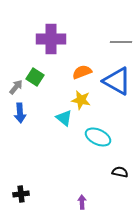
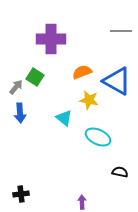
gray line: moved 11 px up
yellow star: moved 8 px right
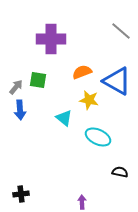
gray line: rotated 40 degrees clockwise
green square: moved 3 px right, 3 px down; rotated 24 degrees counterclockwise
blue arrow: moved 3 px up
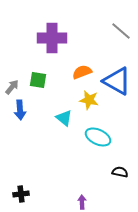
purple cross: moved 1 px right, 1 px up
gray arrow: moved 4 px left
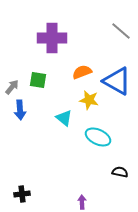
black cross: moved 1 px right
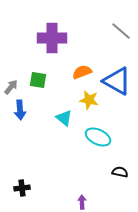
gray arrow: moved 1 px left
black cross: moved 6 px up
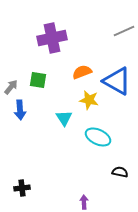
gray line: moved 3 px right; rotated 65 degrees counterclockwise
purple cross: rotated 12 degrees counterclockwise
cyan triangle: rotated 18 degrees clockwise
purple arrow: moved 2 px right
